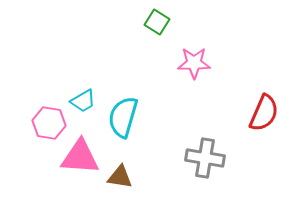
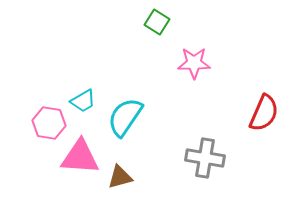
cyan semicircle: moved 2 px right; rotated 18 degrees clockwise
brown triangle: rotated 24 degrees counterclockwise
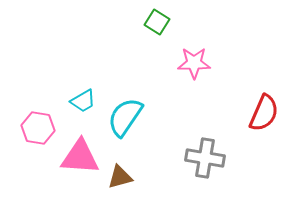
pink hexagon: moved 11 px left, 5 px down
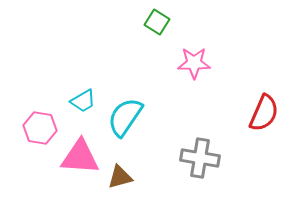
pink hexagon: moved 2 px right
gray cross: moved 5 px left
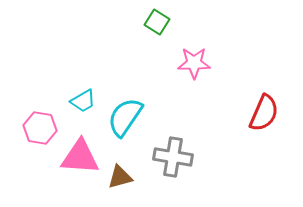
gray cross: moved 27 px left, 1 px up
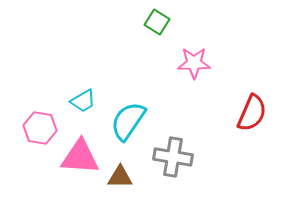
red semicircle: moved 12 px left
cyan semicircle: moved 3 px right, 4 px down
brown triangle: rotated 16 degrees clockwise
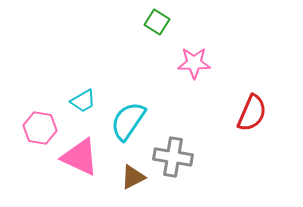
pink triangle: rotated 21 degrees clockwise
brown triangle: moved 13 px right; rotated 28 degrees counterclockwise
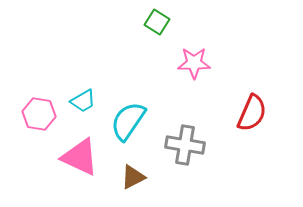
pink hexagon: moved 1 px left, 14 px up
gray cross: moved 12 px right, 12 px up
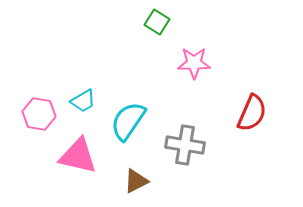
pink triangle: moved 2 px left, 1 px up; rotated 12 degrees counterclockwise
brown triangle: moved 3 px right, 4 px down
